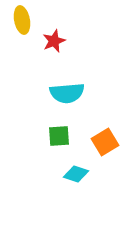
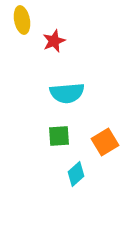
cyan diamond: rotated 60 degrees counterclockwise
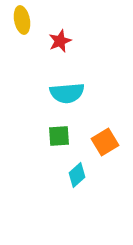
red star: moved 6 px right
cyan diamond: moved 1 px right, 1 px down
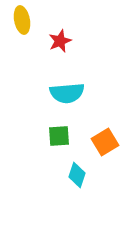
cyan diamond: rotated 30 degrees counterclockwise
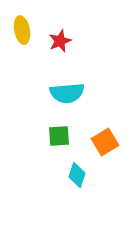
yellow ellipse: moved 10 px down
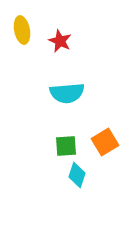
red star: rotated 25 degrees counterclockwise
green square: moved 7 px right, 10 px down
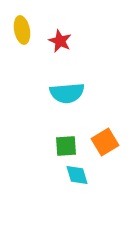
cyan diamond: rotated 35 degrees counterclockwise
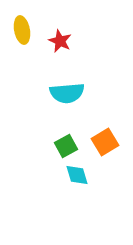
green square: rotated 25 degrees counterclockwise
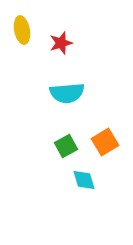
red star: moved 1 px right, 2 px down; rotated 30 degrees clockwise
cyan diamond: moved 7 px right, 5 px down
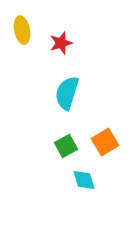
cyan semicircle: rotated 112 degrees clockwise
